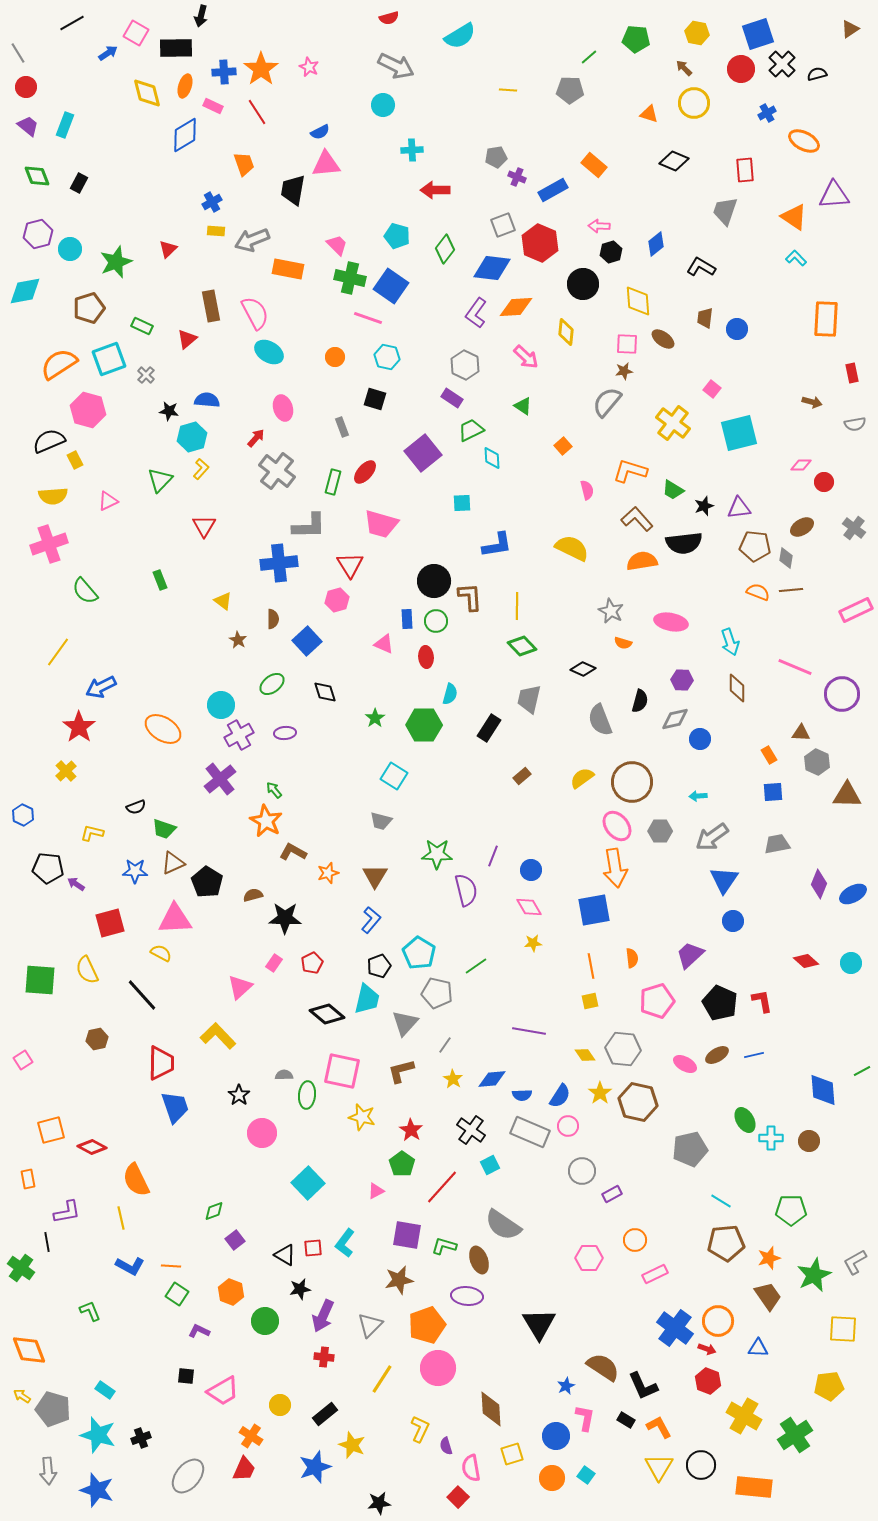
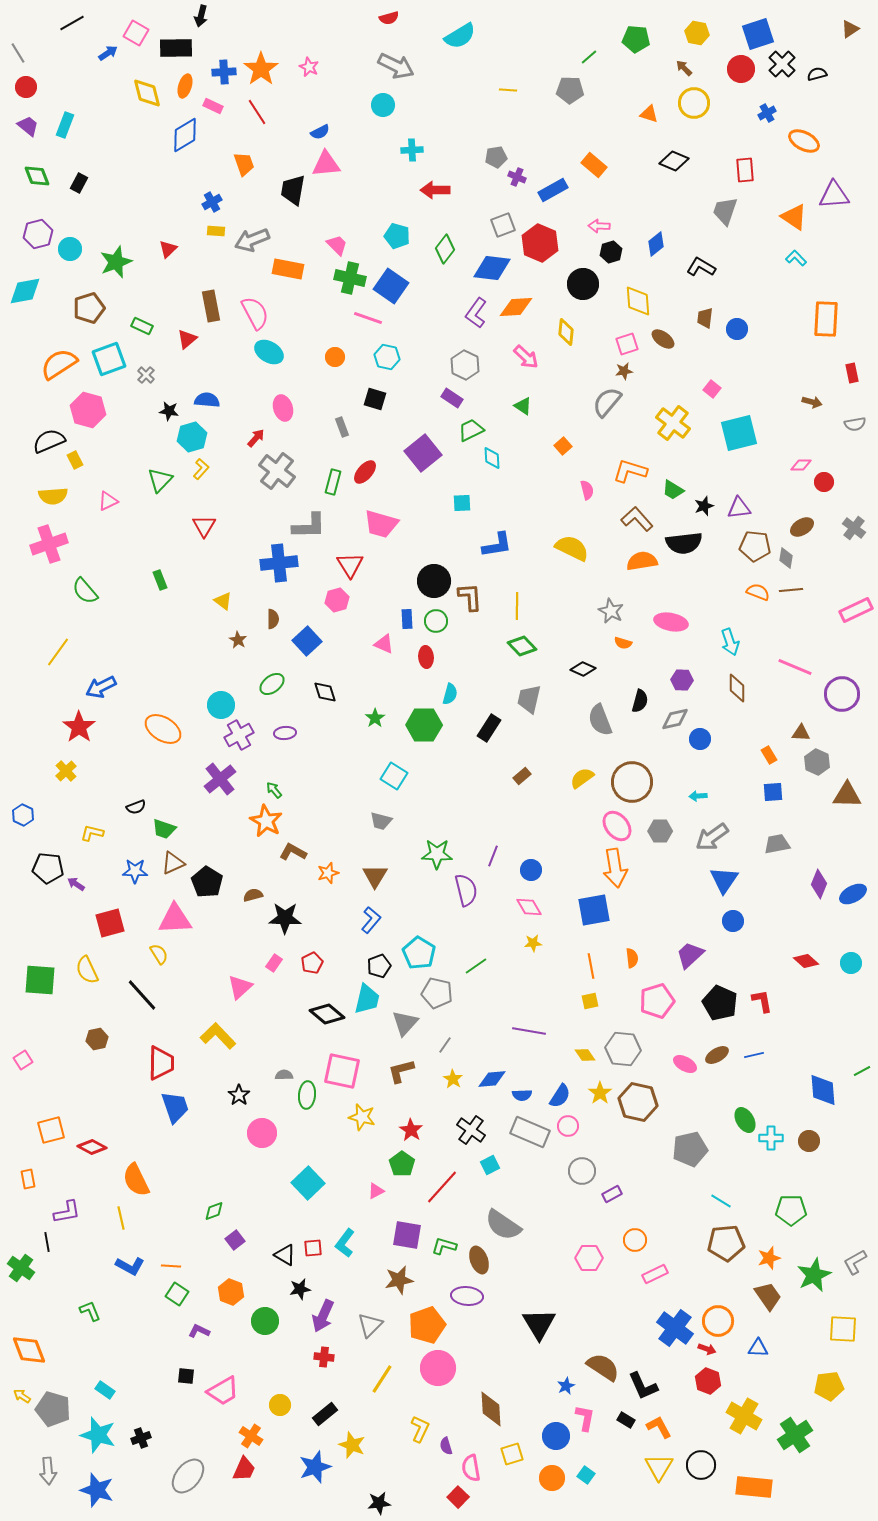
pink square at (627, 344): rotated 20 degrees counterclockwise
yellow semicircle at (161, 953): moved 2 px left, 1 px down; rotated 30 degrees clockwise
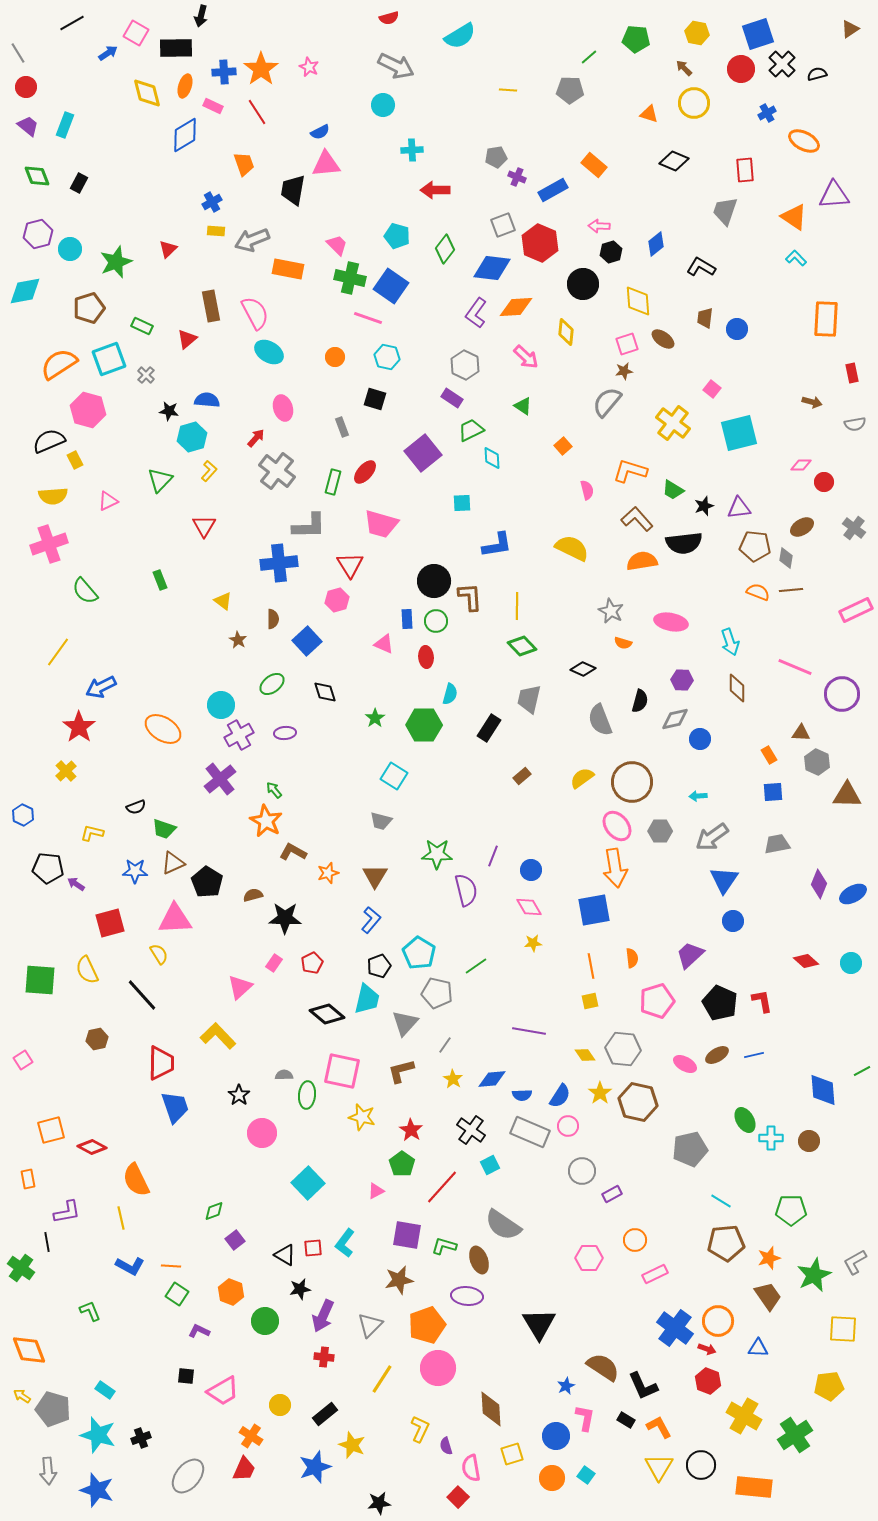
yellow L-shape at (201, 469): moved 8 px right, 2 px down
